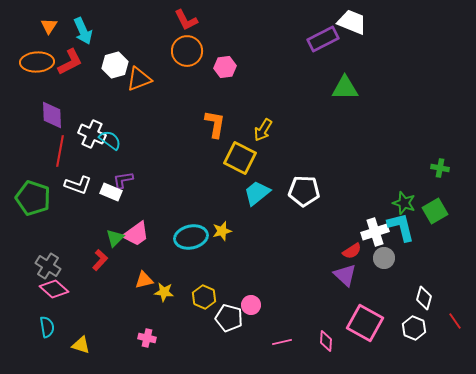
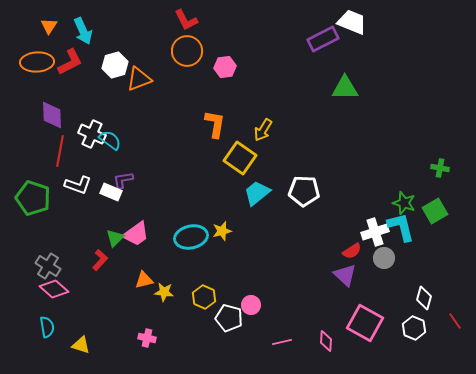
yellow square at (240, 158): rotated 8 degrees clockwise
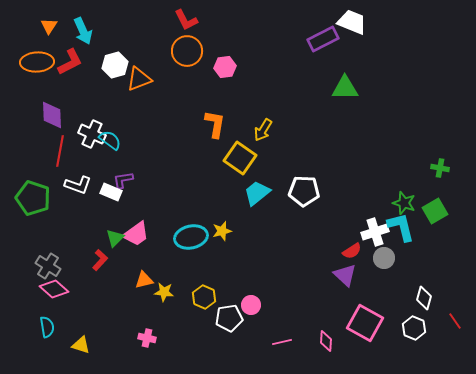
white pentagon at (229, 318): rotated 24 degrees counterclockwise
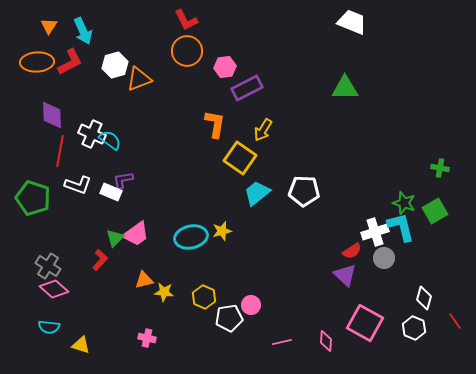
purple rectangle at (323, 39): moved 76 px left, 49 px down
cyan semicircle at (47, 327): moved 2 px right; rotated 105 degrees clockwise
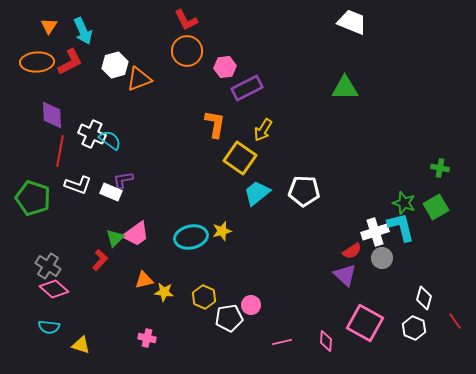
green square at (435, 211): moved 1 px right, 4 px up
gray circle at (384, 258): moved 2 px left
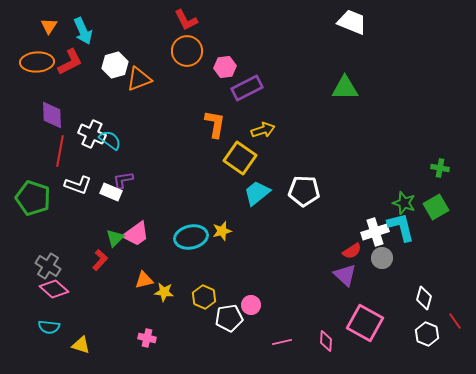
yellow arrow at (263, 130): rotated 140 degrees counterclockwise
white hexagon at (414, 328): moved 13 px right, 6 px down
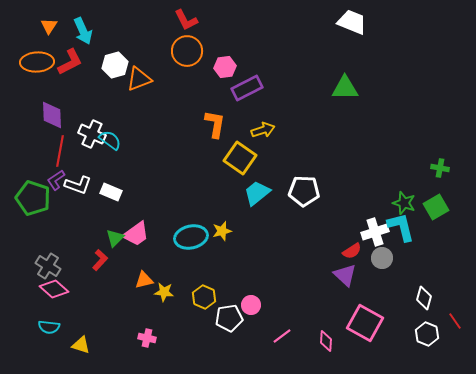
purple L-shape at (123, 180): moved 67 px left; rotated 25 degrees counterclockwise
pink line at (282, 342): moved 6 px up; rotated 24 degrees counterclockwise
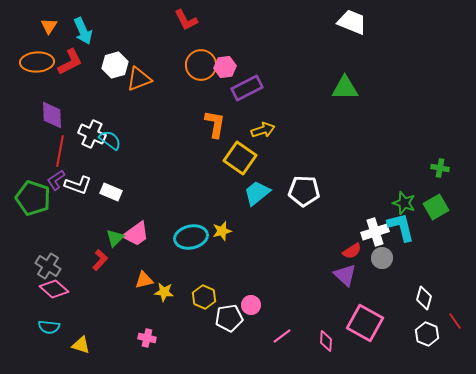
orange circle at (187, 51): moved 14 px right, 14 px down
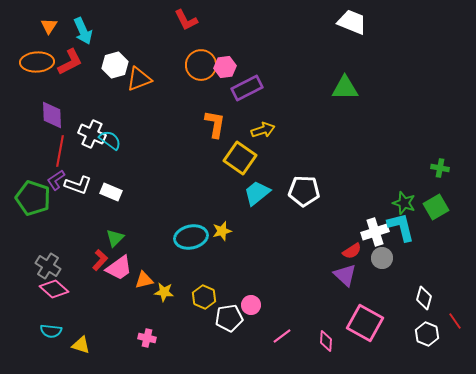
pink trapezoid at (136, 234): moved 17 px left, 34 px down
cyan semicircle at (49, 327): moved 2 px right, 4 px down
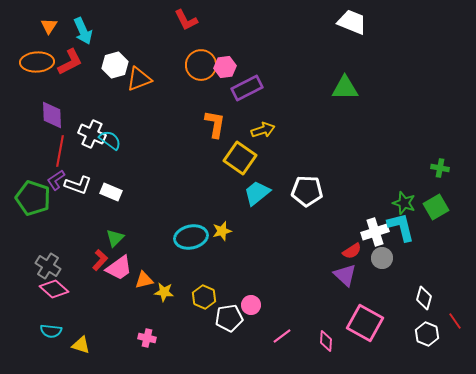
white pentagon at (304, 191): moved 3 px right
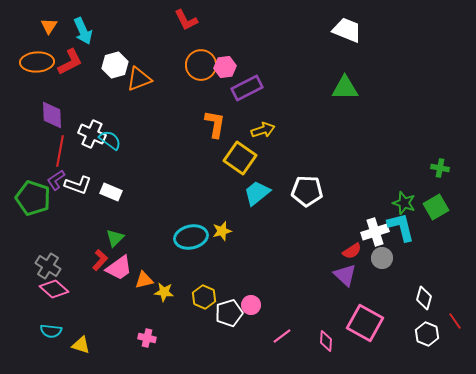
white trapezoid at (352, 22): moved 5 px left, 8 px down
white pentagon at (229, 318): moved 5 px up; rotated 8 degrees counterclockwise
